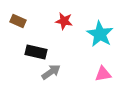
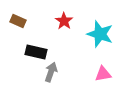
red star: rotated 24 degrees clockwise
cyan star: rotated 12 degrees counterclockwise
gray arrow: rotated 36 degrees counterclockwise
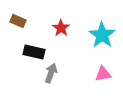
red star: moved 3 px left, 7 px down
cyan star: moved 2 px right, 1 px down; rotated 16 degrees clockwise
black rectangle: moved 2 px left
gray arrow: moved 1 px down
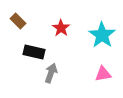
brown rectangle: rotated 21 degrees clockwise
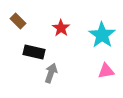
pink triangle: moved 3 px right, 3 px up
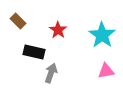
red star: moved 3 px left, 2 px down
